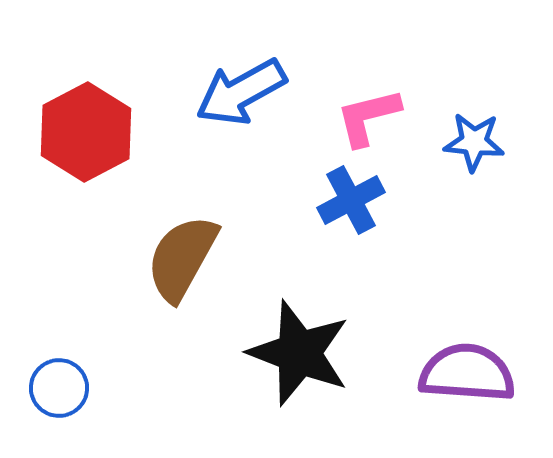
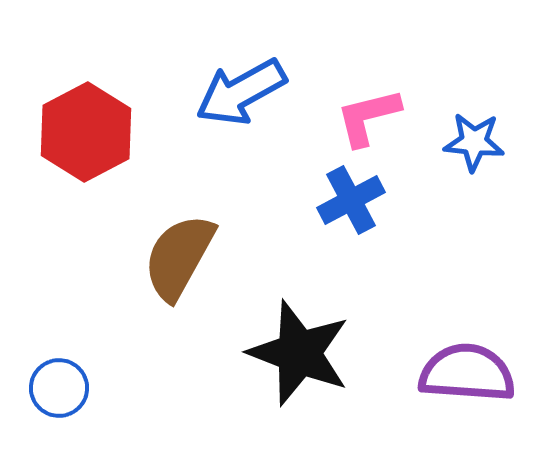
brown semicircle: moved 3 px left, 1 px up
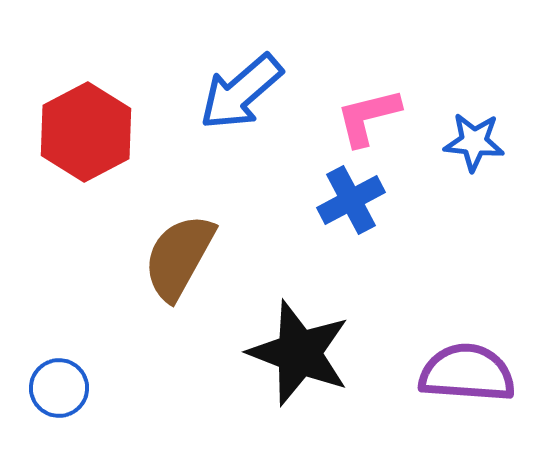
blue arrow: rotated 12 degrees counterclockwise
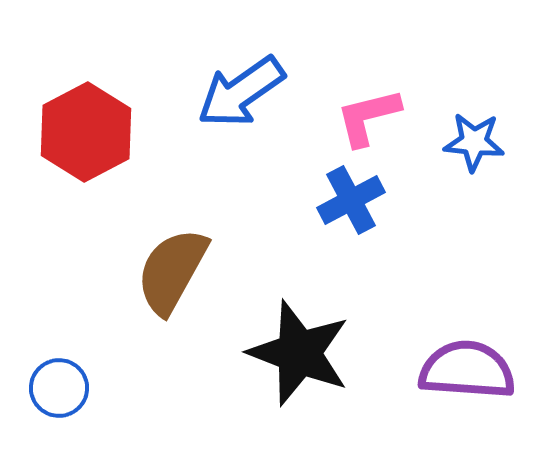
blue arrow: rotated 6 degrees clockwise
brown semicircle: moved 7 px left, 14 px down
purple semicircle: moved 3 px up
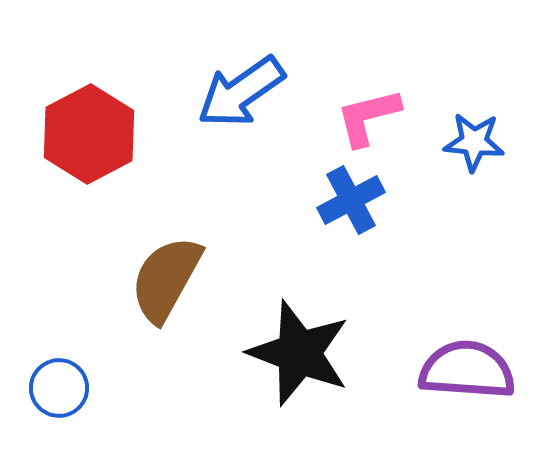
red hexagon: moved 3 px right, 2 px down
brown semicircle: moved 6 px left, 8 px down
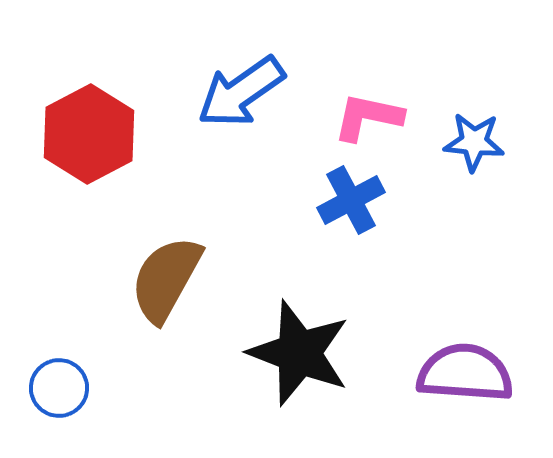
pink L-shape: rotated 26 degrees clockwise
purple semicircle: moved 2 px left, 3 px down
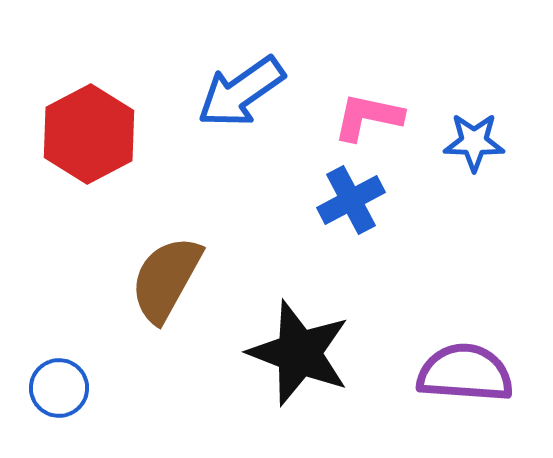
blue star: rotated 4 degrees counterclockwise
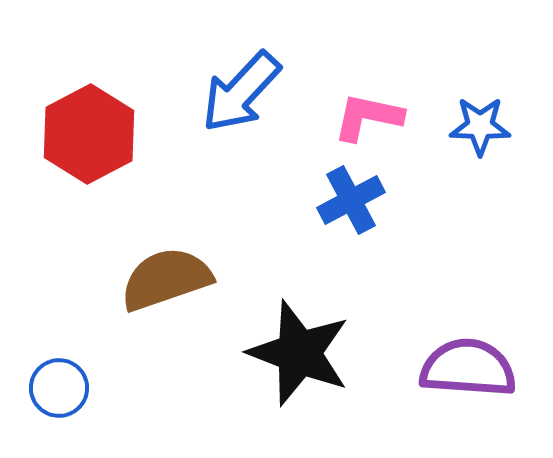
blue arrow: rotated 12 degrees counterclockwise
blue star: moved 6 px right, 16 px up
brown semicircle: rotated 42 degrees clockwise
purple semicircle: moved 3 px right, 5 px up
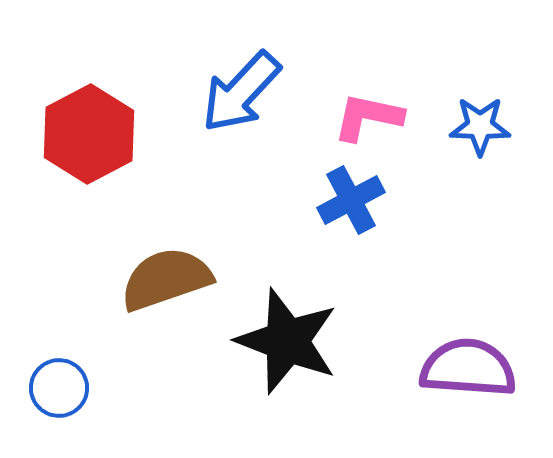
black star: moved 12 px left, 12 px up
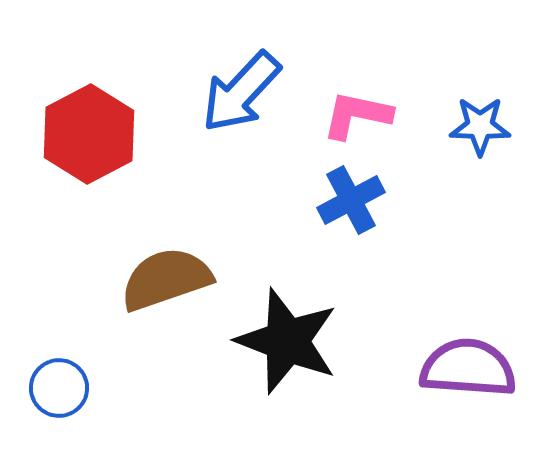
pink L-shape: moved 11 px left, 2 px up
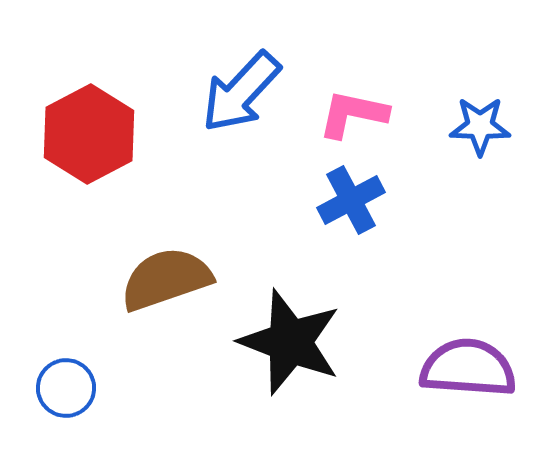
pink L-shape: moved 4 px left, 1 px up
black star: moved 3 px right, 1 px down
blue circle: moved 7 px right
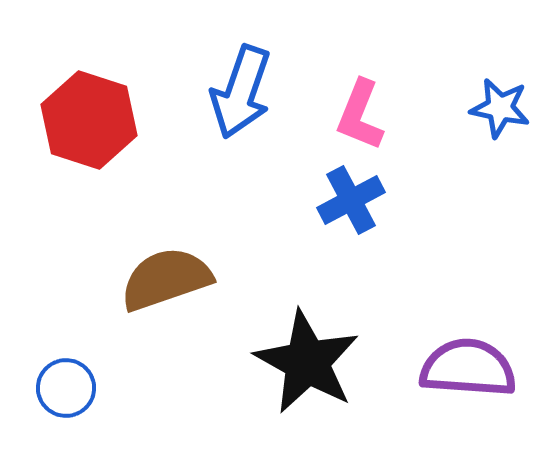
blue arrow: rotated 24 degrees counterclockwise
pink L-shape: moved 7 px right, 1 px down; rotated 80 degrees counterclockwise
blue star: moved 20 px right, 18 px up; rotated 10 degrees clockwise
red hexagon: moved 14 px up; rotated 14 degrees counterclockwise
black star: moved 17 px right, 20 px down; rotated 8 degrees clockwise
